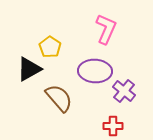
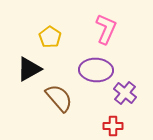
yellow pentagon: moved 10 px up
purple ellipse: moved 1 px right, 1 px up
purple cross: moved 1 px right, 2 px down
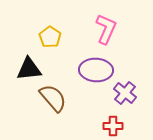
black triangle: rotated 24 degrees clockwise
brown semicircle: moved 6 px left
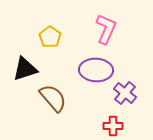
black triangle: moved 4 px left; rotated 12 degrees counterclockwise
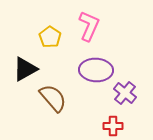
pink L-shape: moved 17 px left, 3 px up
black triangle: rotated 12 degrees counterclockwise
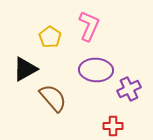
purple cross: moved 4 px right, 4 px up; rotated 25 degrees clockwise
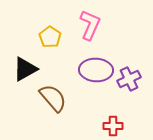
pink L-shape: moved 1 px right, 1 px up
purple cross: moved 10 px up
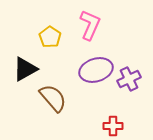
purple ellipse: rotated 20 degrees counterclockwise
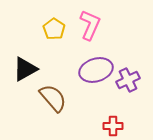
yellow pentagon: moved 4 px right, 8 px up
purple cross: moved 1 px left, 1 px down
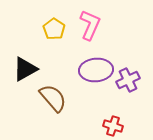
purple ellipse: rotated 12 degrees clockwise
red cross: rotated 18 degrees clockwise
